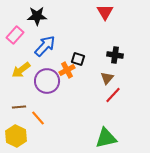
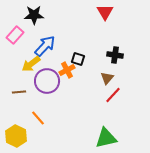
black star: moved 3 px left, 1 px up
yellow arrow: moved 10 px right, 6 px up
brown line: moved 15 px up
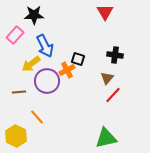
blue arrow: rotated 110 degrees clockwise
orange line: moved 1 px left, 1 px up
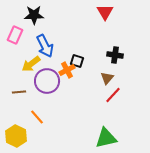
pink rectangle: rotated 18 degrees counterclockwise
black square: moved 1 px left, 2 px down
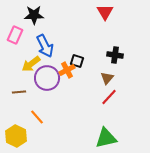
purple circle: moved 3 px up
red line: moved 4 px left, 2 px down
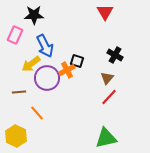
black cross: rotated 21 degrees clockwise
orange line: moved 4 px up
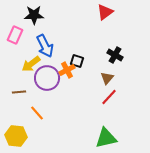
red triangle: rotated 24 degrees clockwise
yellow hexagon: rotated 20 degrees counterclockwise
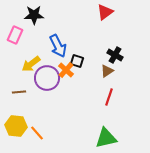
blue arrow: moved 13 px right
orange cross: moved 1 px left; rotated 21 degrees counterclockwise
brown triangle: moved 7 px up; rotated 16 degrees clockwise
red line: rotated 24 degrees counterclockwise
orange line: moved 20 px down
yellow hexagon: moved 10 px up
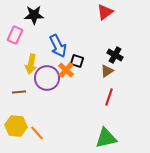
yellow arrow: rotated 42 degrees counterclockwise
